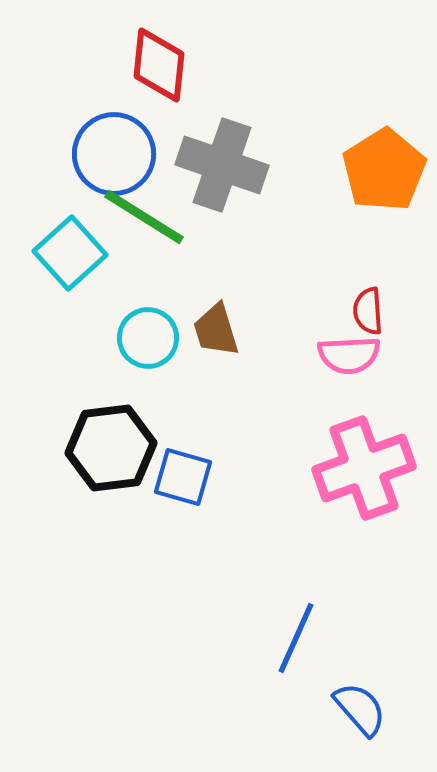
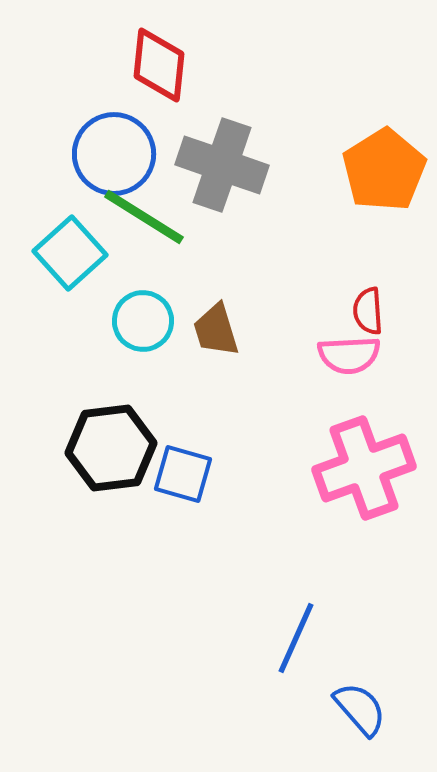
cyan circle: moved 5 px left, 17 px up
blue square: moved 3 px up
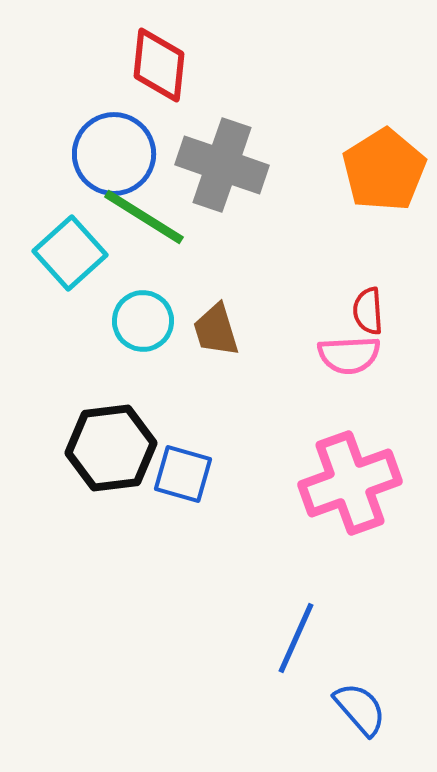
pink cross: moved 14 px left, 15 px down
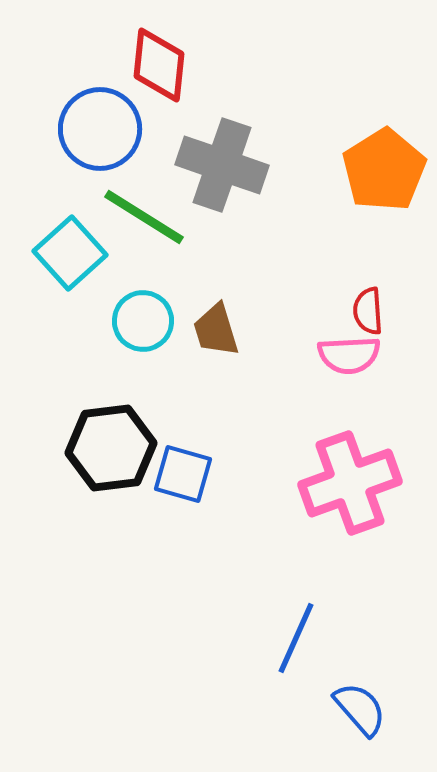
blue circle: moved 14 px left, 25 px up
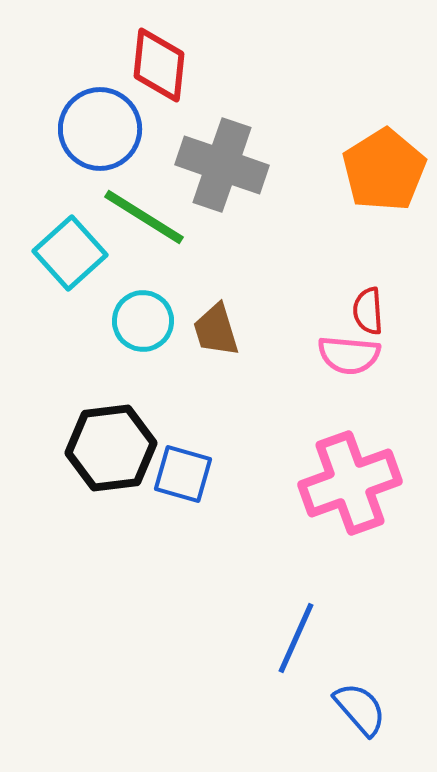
pink semicircle: rotated 8 degrees clockwise
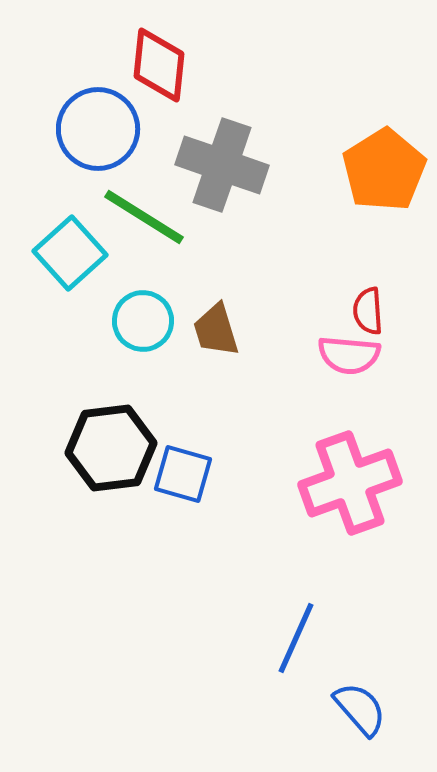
blue circle: moved 2 px left
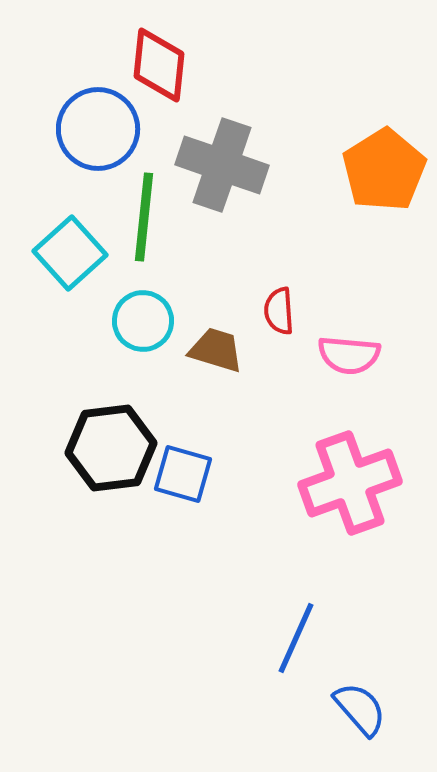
green line: rotated 64 degrees clockwise
red semicircle: moved 89 px left
brown trapezoid: moved 20 px down; rotated 124 degrees clockwise
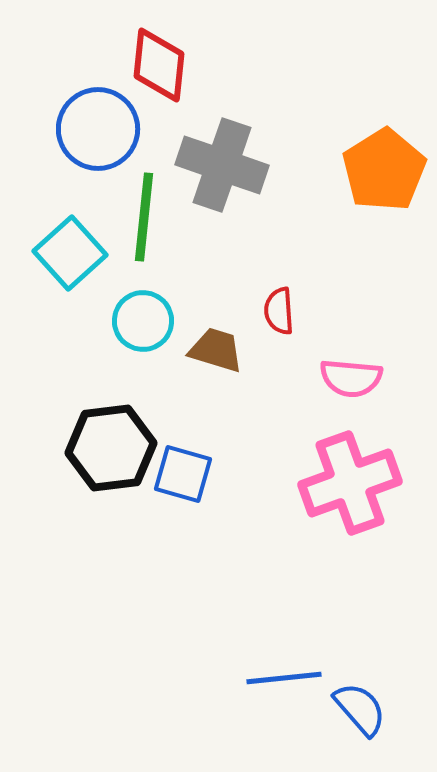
pink semicircle: moved 2 px right, 23 px down
blue line: moved 12 px left, 40 px down; rotated 60 degrees clockwise
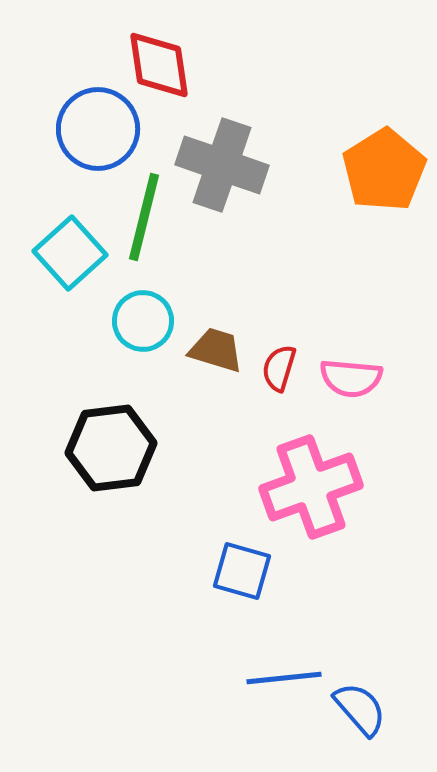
red diamond: rotated 14 degrees counterclockwise
green line: rotated 8 degrees clockwise
red semicircle: moved 57 px down; rotated 21 degrees clockwise
blue square: moved 59 px right, 97 px down
pink cross: moved 39 px left, 4 px down
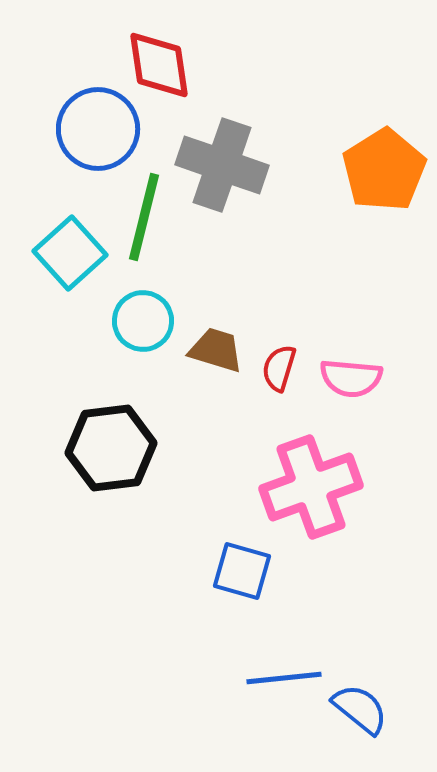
blue semicircle: rotated 10 degrees counterclockwise
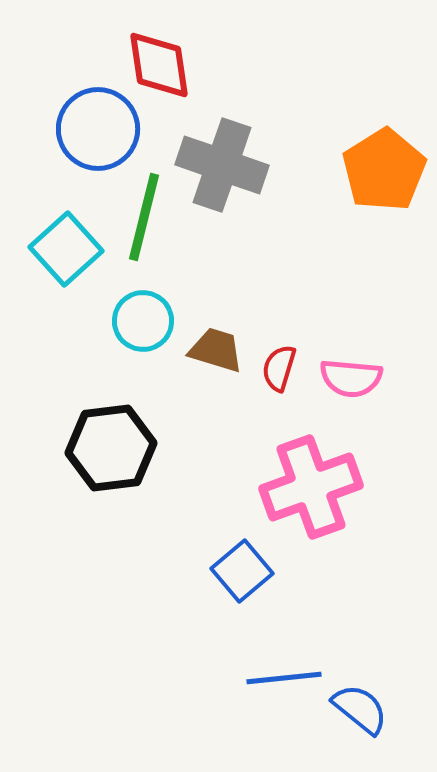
cyan square: moved 4 px left, 4 px up
blue square: rotated 34 degrees clockwise
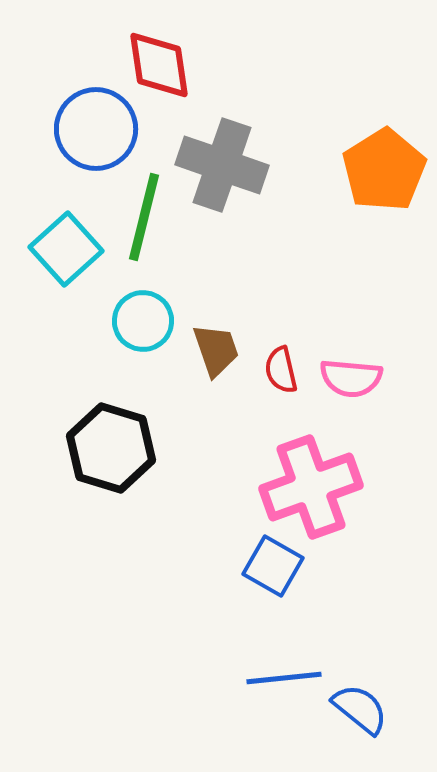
blue circle: moved 2 px left
brown trapezoid: rotated 54 degrees clockwise
red semicircle: moved 2 px right, 2 px down; rotated 30 degrees counterclockwise
black hexagon: rotated 24 degrees clockwise
blue square: moved 31 px right, 5 px up; rotated 20 degrees counterclockwise
